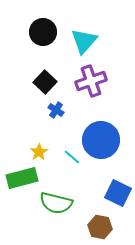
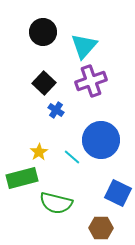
cyan triangle: moved 5 px down
black square: moved 1 px left, 1 px down
brown hexagon: moved 1 px right, 1 px down; rotated 10 degrees counterclockwise
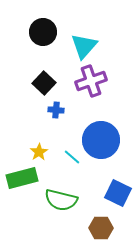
blue cross: rotated 28 degrees counterclockwise
green semicircle: moved 5 px right, 3 px up
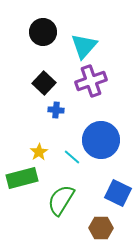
green semicircle: rotated 108 degrees clockwise
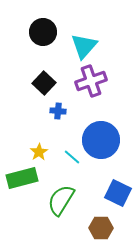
blue cross: moved 2 px right, 1 px down
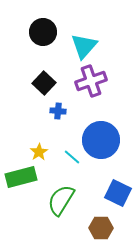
green rectangle: moved 1 px left, 1 px up
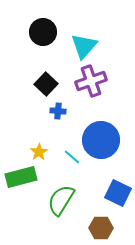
black square: moved 2 px right, 1 px down
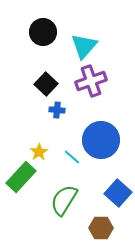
blue cross: moved 1 px left, 1 px up
green rectangle: rotated 32 degrees counterclockwise
blue square: rotated 16 degrees clockwise
green semicircle: moved 3 px right
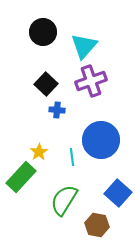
cyan line: rotated 42 degrees clockwise
brown hexagon: moved 4 px left, 3 px up; rotated 10 degrees clockwise
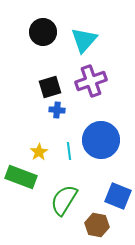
cyan triangle: moved 6 px up
black square: moved 4 px right, 3 px down; rotated 30 degrees clockwise
cyan line: moved 3 px left, 6 px up
green rectangle: rotated 68 degrees clockwise
blue square: moved 3 px down; rotated 20 degrees counterclockwise
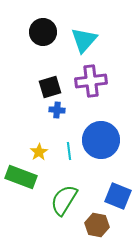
purple cross: rotated 12 degrees clockwise
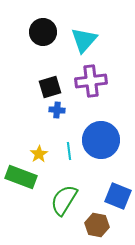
yellow star: moved 2 px down
